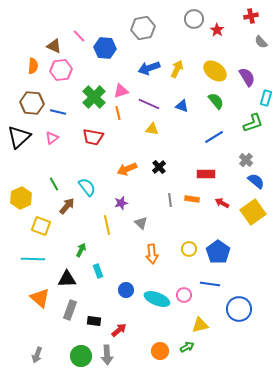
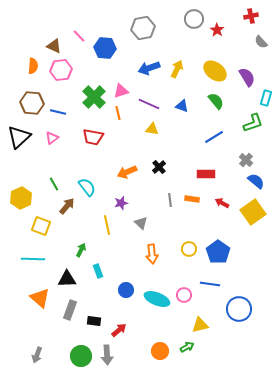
orange arrow at (127, 169): moved 3 px down
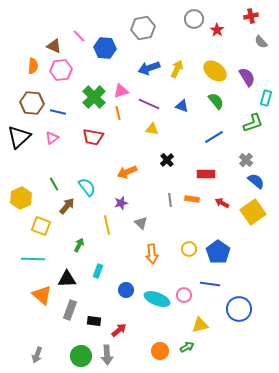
black cross at (159, 167): moved 8 px right, 7 px up
green arrow at (81, 250): moved 2 px left, 5 px up
cyan rectangle at (98, 271): rotated 40 degrees clockwise
orange triangle at (40, 298): moved 2 px right, 3 px up
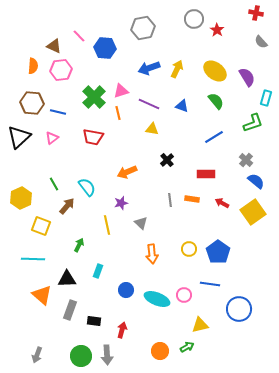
red cross at (251, 16): moved 5 px right, 3 px up; rotated 24 degrees clockwise
red arrow at (119, 330): moved 3 px right; rotated 35 degrees counterclockwise
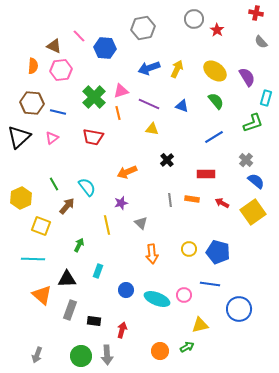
blue pentagon at (218, 252): rotated 20 degrees counterclockwise
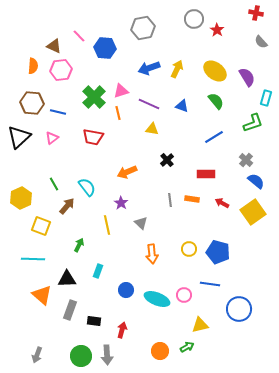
purple star at (121, 203): rotated 24 degrees counterclockwise
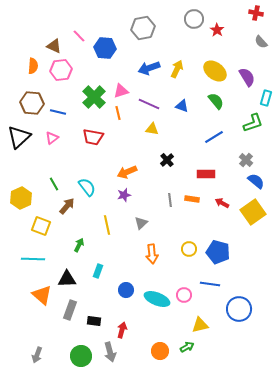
purple star at (121, 203): moved 3 px right, 8 px up; rotated 24 degrees clockwise
gray triangle at (141, 223): rotated 32 degrees clockwise
gray arrow at (107, 355): moved 3 px right, 3 px up; rotated 12 degrees counterclockwise
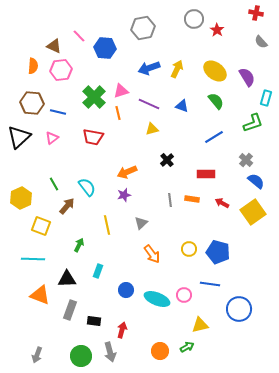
yellow triangle at (152, 129): rotated 24 degrees counterclockwise
orange arrow at (152, 254): rotated 30 degrees counterclockwise
orange triangle at (42, 295): moved 2 px left; rotated 20 degrees counterclockwise
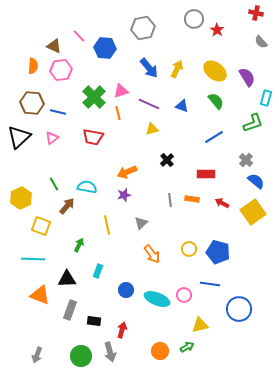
blue arrow at (149, 68): rotated 110 degrees counterclockwise
cyan semicircle at (87, 187): rotated 42 degrees counterclockwise
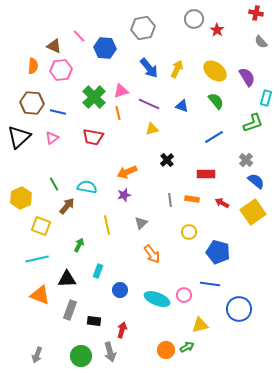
yellow circle at (189, 249): moved 17 px up
cyan line at (33, 259): moved 4 px right; rotated 15 degrees counterclockwise
blue circle at (126, 290): moved 6 px left
orange circle at (160, 351): moved 6 px right, 1 px up
